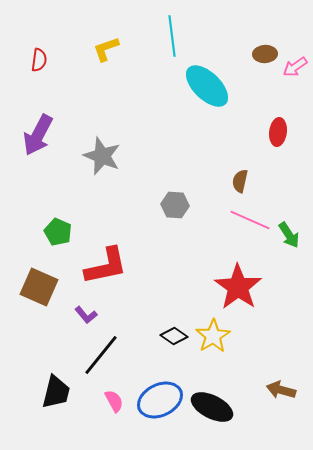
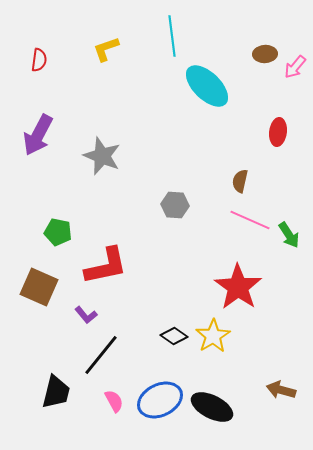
pink arrow: rotated 15 degrees counterclockwise
green pentagon: rotated 12 degrees counterclockwise
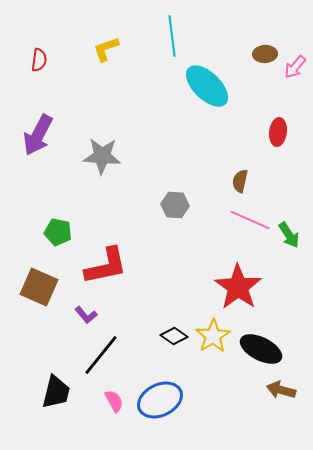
gray star: rotated 18 degrees counterclockwise
black ellipse: moved 49 px right, 58 px up
